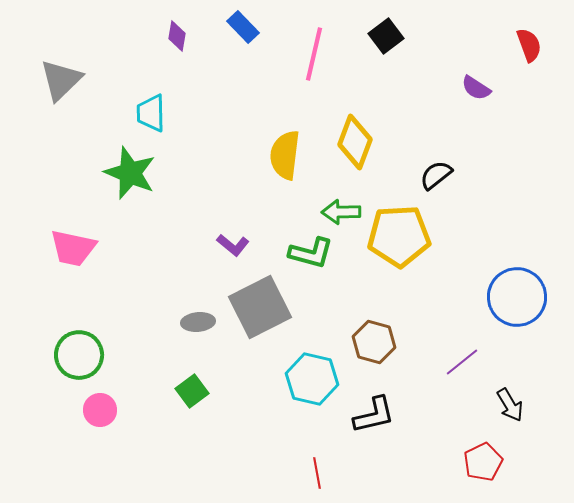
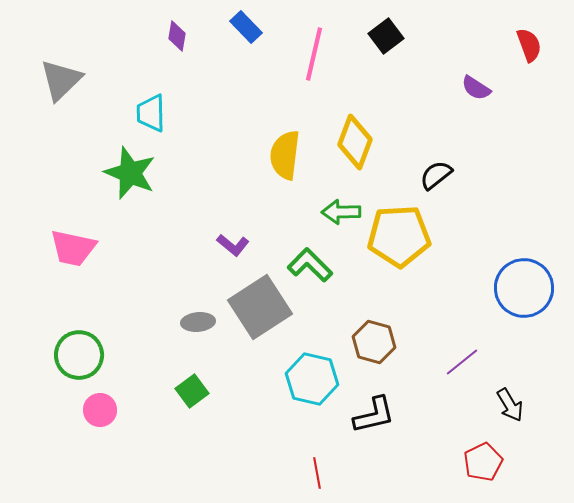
blue rectangle: moved 3 px right
green L-shape: moved 1 px left, 12 px down; rotated 150 degrees counterclockwise
blue circle: moved 7 px right, 9 px up
gray square: rotated 6 degrees counterclockwise
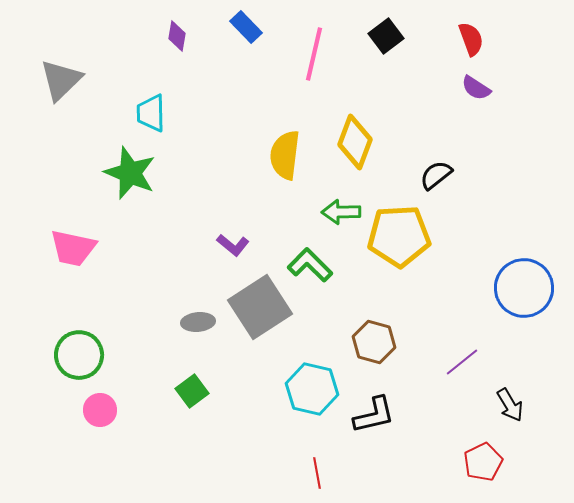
red semicircle: moved 58 px left, 6 px up
cyan hexagon: moved 10 px down
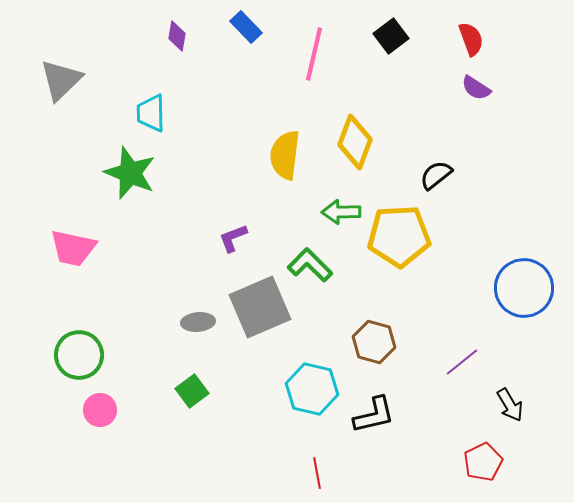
black square: moved 5 px right
purple L-shape: moved 7 px up; rotated 120 degrees clockwise
gray square: rotated 10 degrees clockwise
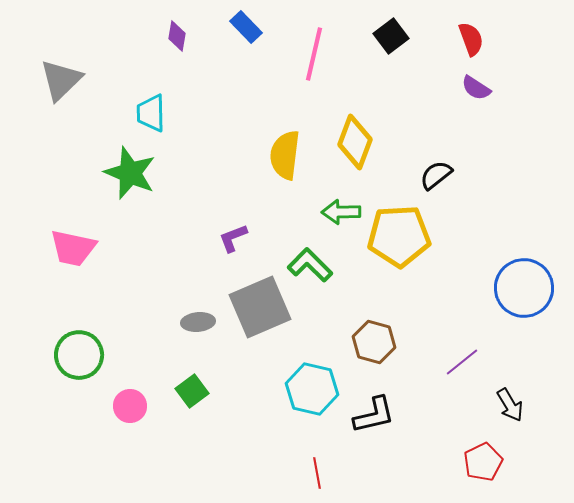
pink circle: moved 30 px right, 4 px up
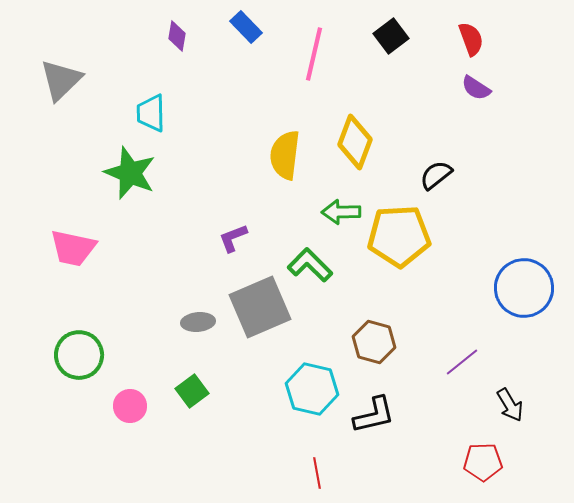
red pentagon: rotated 24 degrees clockwise
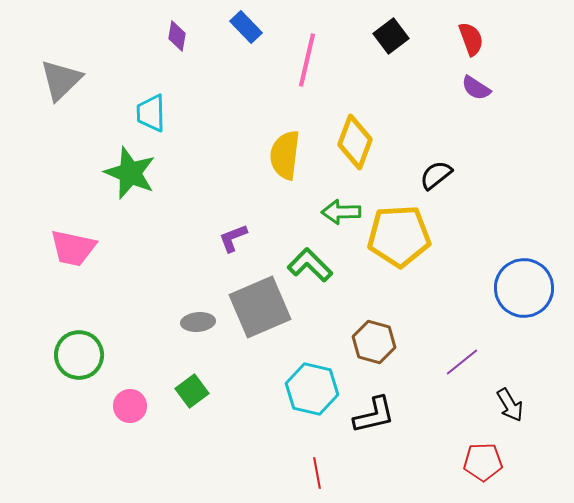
pink line: moved 7 px left, 6 px down
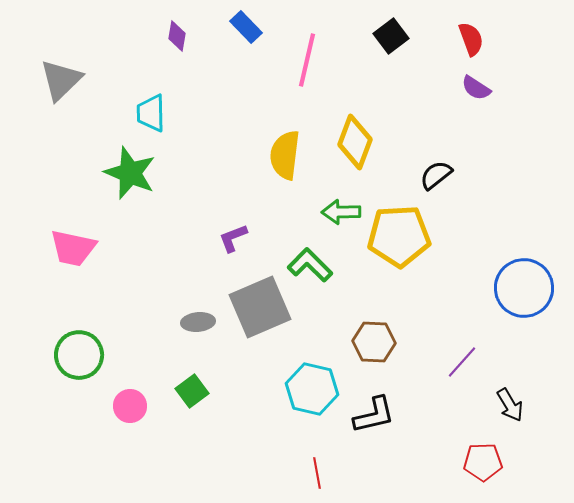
brown hexagon: rotated 12 degrees counterclockwise
purple line: rotated 9 degrees counterclockwise
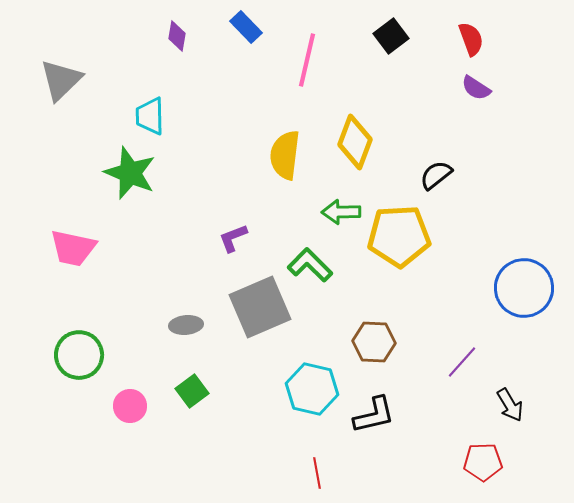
cyan trapezoid: moved 1 px left, 3 px down
gray ellipse: moved 12 px left, 3 px down
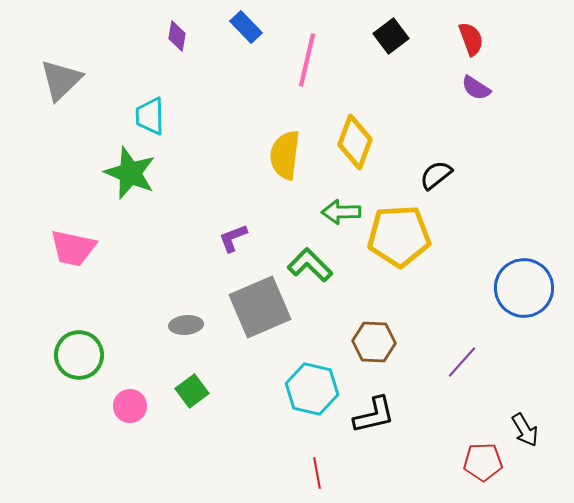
black arrow: moved 15 px right, 25 px down
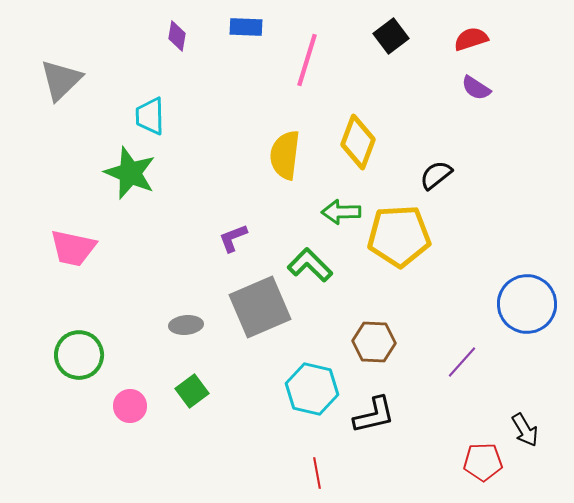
blue rectangle: rotated 44 degrees counterclockwise
red semicircle: rotated 88 degrees counterclockwise
pink line: rotated 4 degrees clockwise
yellow diamond: moved 3 px right
blue circle: moved 3 px right, 16 px down
